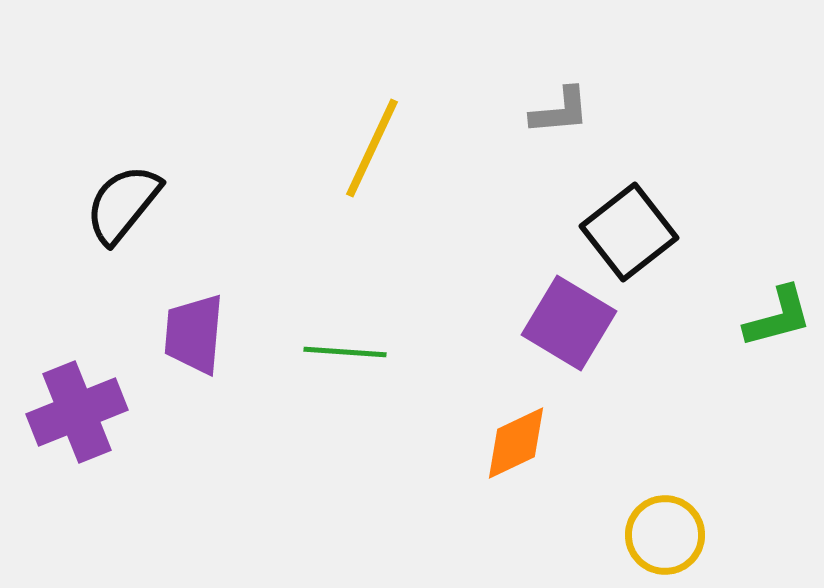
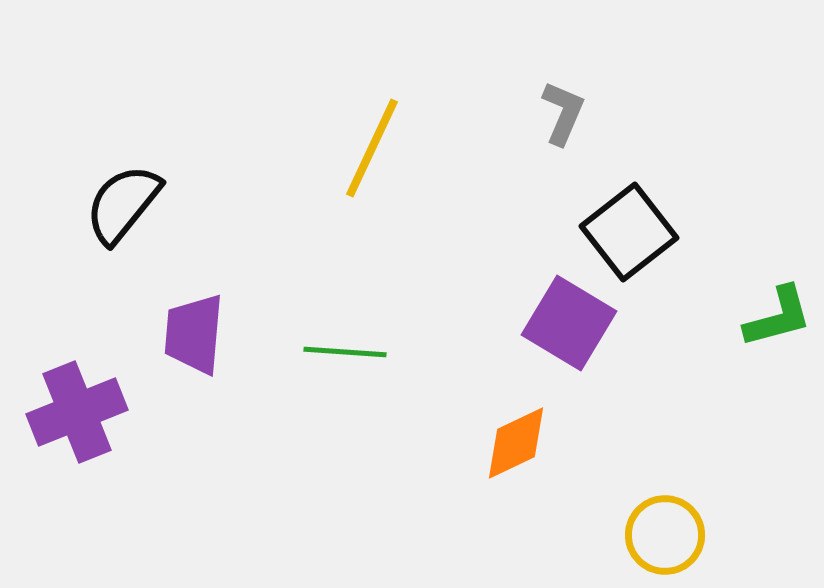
gray L-shape: moved 3 px right, 2 px down; rotated 62 degrees counterclockwise
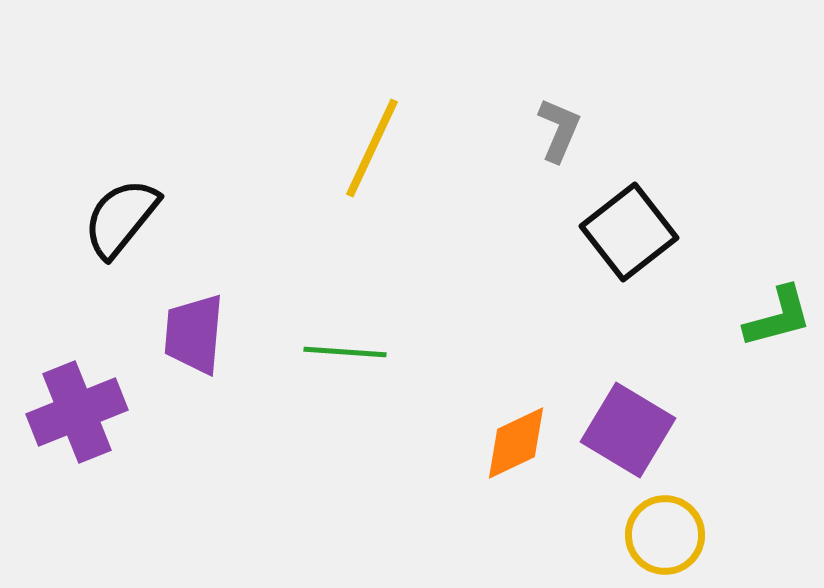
gray L-shape: moved 4 px left, 17 px down
black semicircle: moved 2 px left, 14 px down
purple square: moved 59 px right, 107 px down
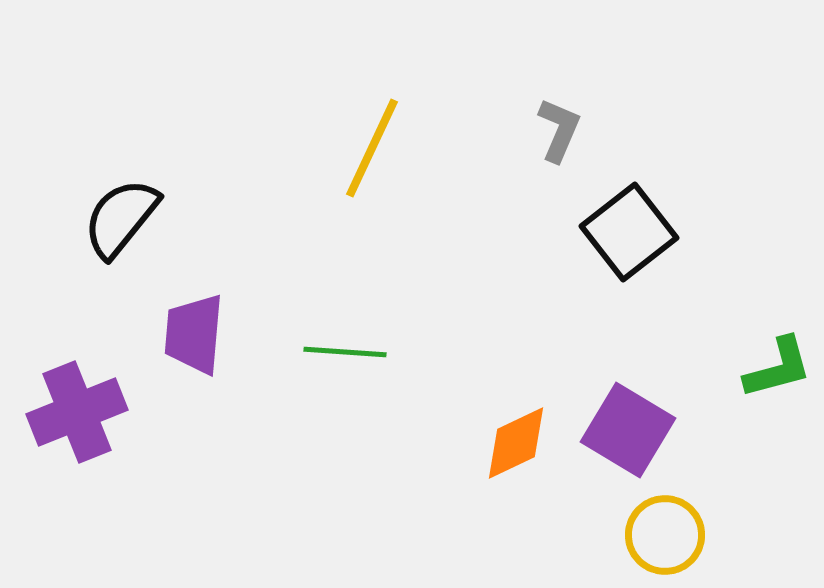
green L-shape: moved 51 px down
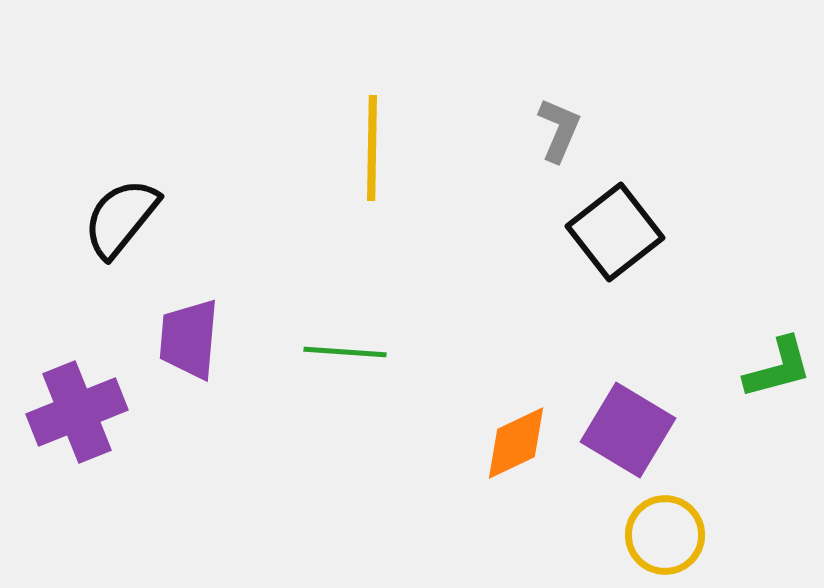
yellow line: rotated 24 degrees counterclockwise
black square: moved 14 px left
purple trapezoid: moved 5 px left, 5 px down
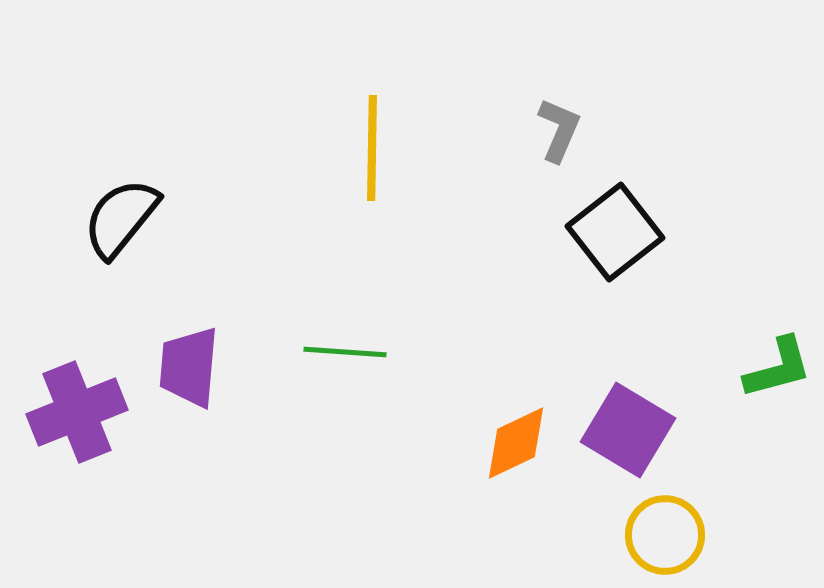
purple trapezoid: moved 28 px down
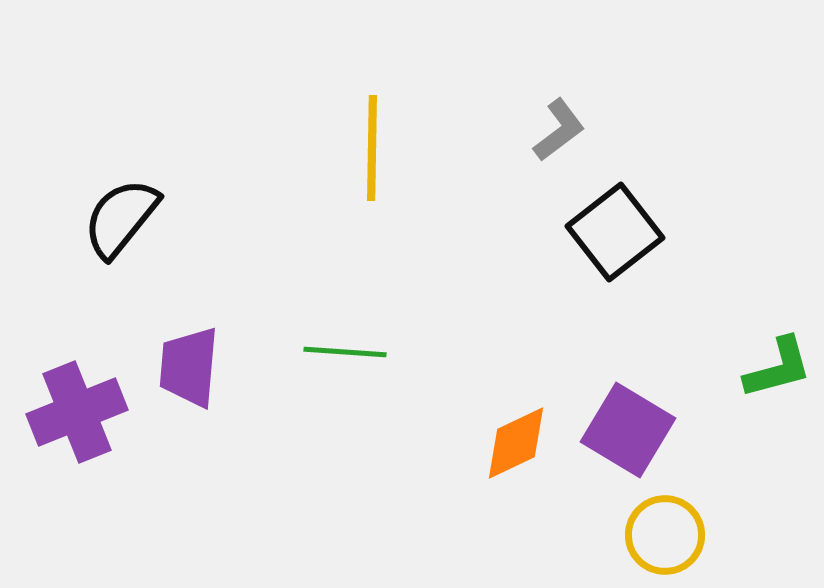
gray L-shape: rotated 30 degrees clockwise
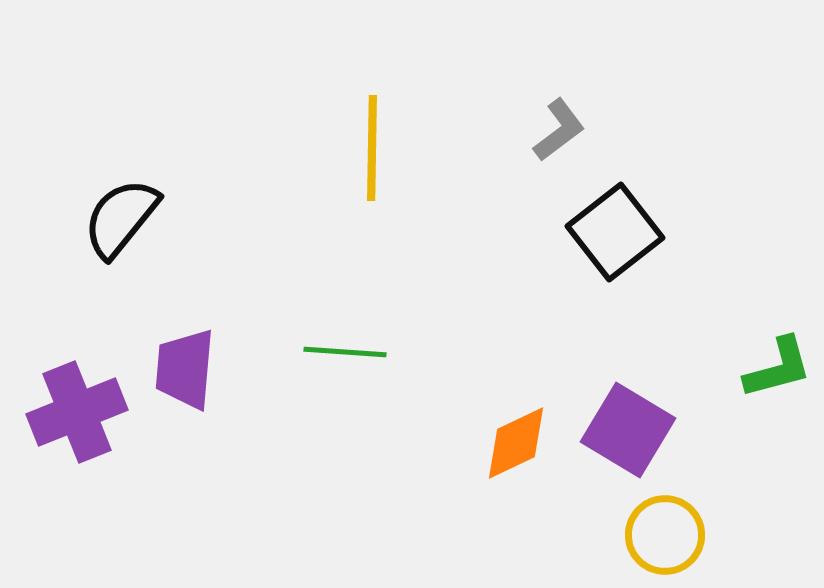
purple trapezoid: moved 4 px left, 2 px down
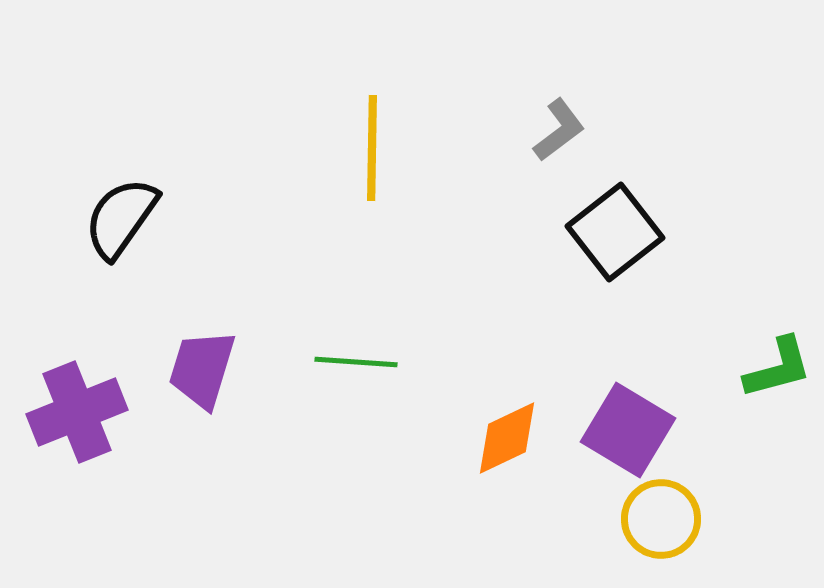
black semicircle: rotated 4 degrees counterclockwise
green line: moved 11 px right, 10 px down
purple trapezoid: moved 17 px right; rotated 12 degrees clockwise
orange diamond: moved 9 px left, 5 px up
yellow circle: moved 4 px left, 16 px up
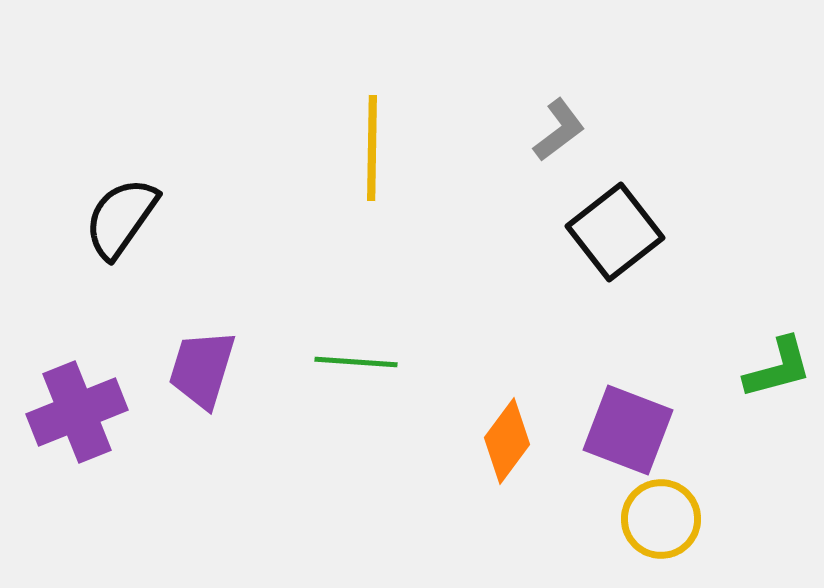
purple square: rotated 10 degrees counterclockwise
orange diamond: moved 3 px down; rotated 28 degrees counterclockwise
